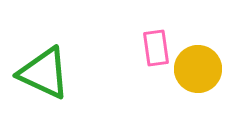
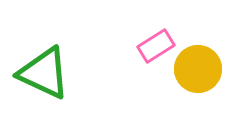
pink rectangle: moved 2 px up; rotated 66 degrees clockwise
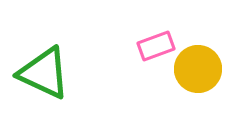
pink rectangle: rotated 12 degrees clockwise
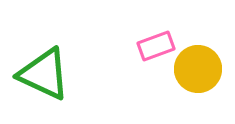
green triangle: moved 1 px down
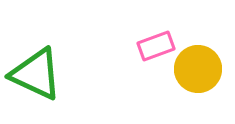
green triangle: moved 8 px left
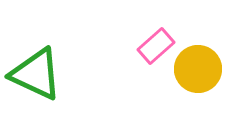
pink rectangle: rotated 21 degrees counterclockwise
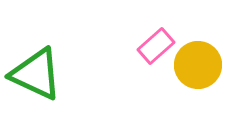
yellow circle: moved 4 px up
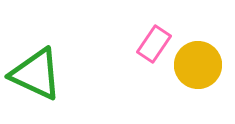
pink rectangle: moved 2 px left, 2 px up; rotated 15 degrees counterclockwise
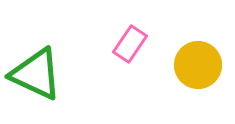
pink rectangle: moved 24 px left
